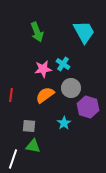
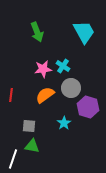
cyan cross: moved 2 px down
green triangle: moved 1 px left
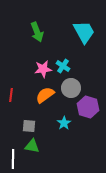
white line: rotated 18 degrees counterclockwise
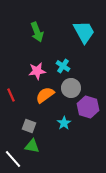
pink star: moved 6 px left, 2 px down
red line: rotated 32 degrees counterclockwise
gray square: rotated 16 degrees clockwise
white line: rotated 42 degrees counterclockwise
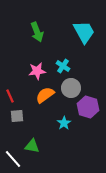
red line: moved 1 px left, 1 px down
gray square: moved 12 px left, 10 px up; rotated 24 degrees counterclockwise
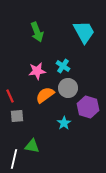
gray circle: moved 3 px left
white line: moved 1 px right; rotated 54 degrees clockwise
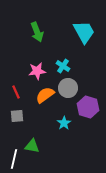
red line: moved 6 px right, 4 px up
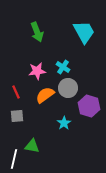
cyan cross: moved 1 px down
purple hexagon: moved 1 px right, 1 px up
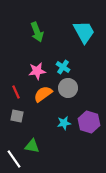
orange semicircle: moved 2 px left, 1 px up
purple hexagon: moved 16 px down
gray square: rotated 16 degrees clockwise
cyan star: rotated 24 degrees clockwise
white line: rotated 48 degrees counterclockwise
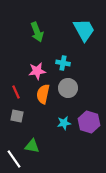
cyan trapezoid: moved 2 px up
cyan cross: moved 4 px up; rotated 24 degrees counterclockwise
orange semicircle: rotated 42 degrees counterclockwise
